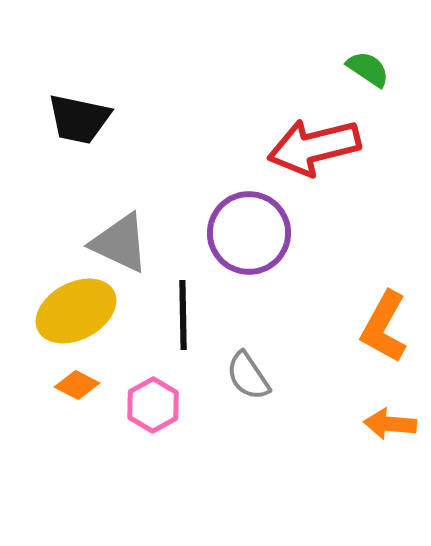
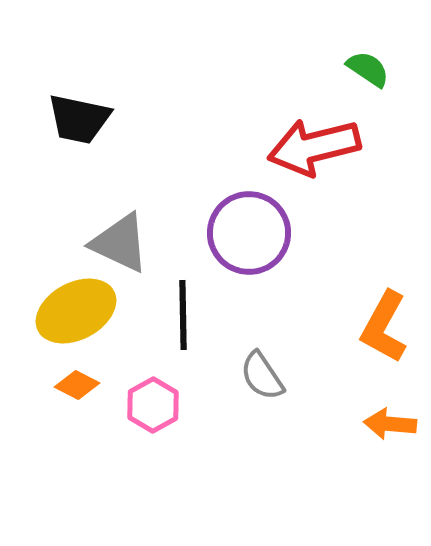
gray semicircle: moved 14 px right
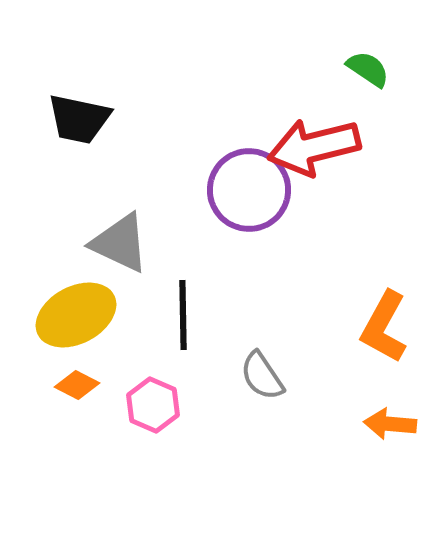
purple circle: moved 43 px up
yellow ellipse: moved 4 px down
pink hexagon: rotated 8 degrees counterclockwise
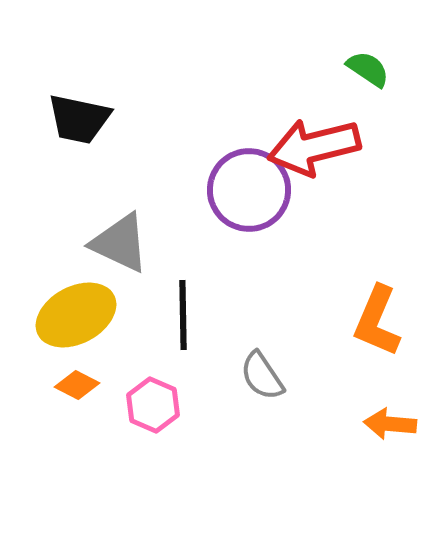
orange L-shape: moved 7 px left, 6 px up; rotated 6 degrees counterclockwise
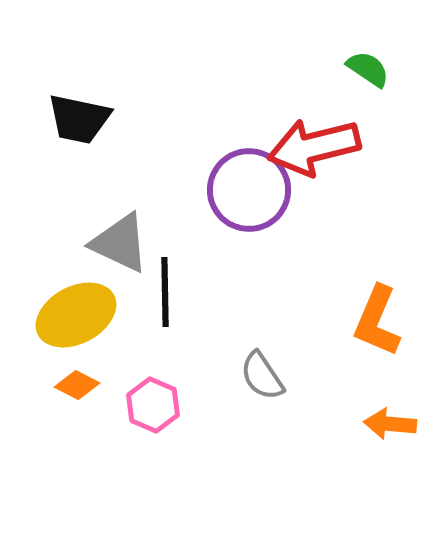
black line: moved 18 px left, 23 px up
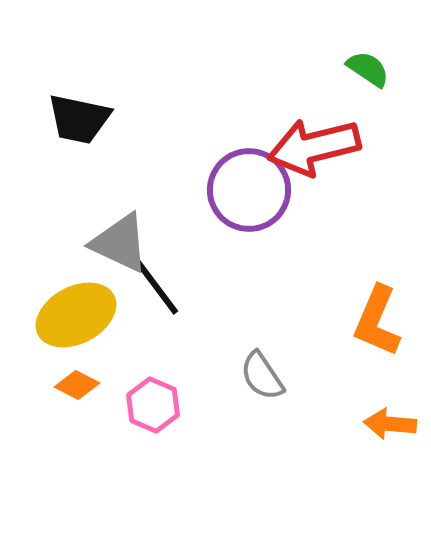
black line: moved 10 px left, 7 px up; rotated 36 degrees counterclockwise
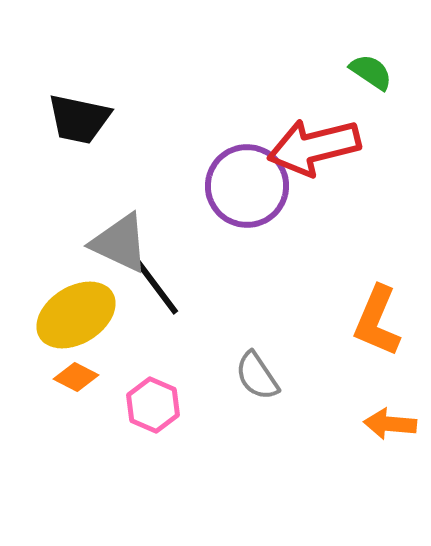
green semicircle: moved 3 px right, 3 px down
purple circle: moved 2 px left, 4 px up
yellow ellipse: rotated 4 degrees counterclockwise
gray semicircle: moved 5 px left
orange diamond: moved 1 px left, 8 px up
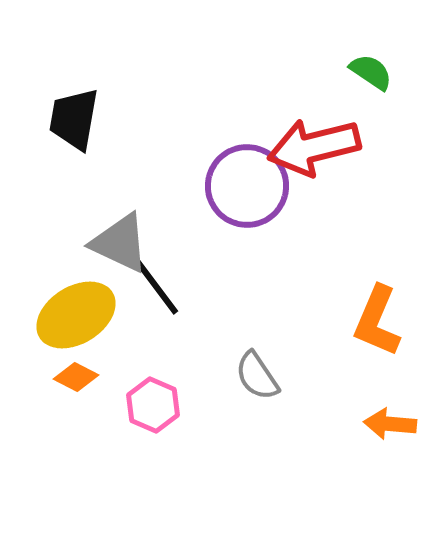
black trapezoid: moved 5 px left; rotated 88 degrees clockwise
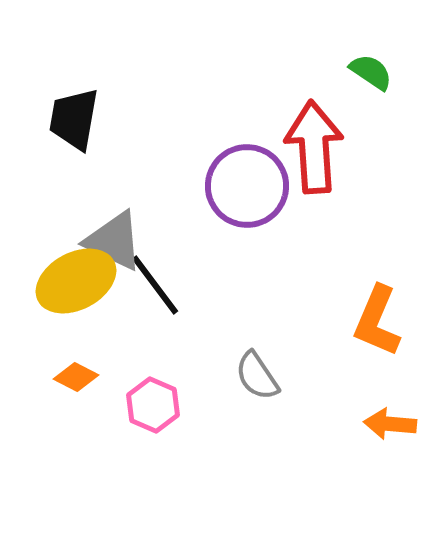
red arrow: rotated 100 degrees clockwise
gray triangle: moved 6 px left, 2 px up
yellow ellipse: moved 34 px up; rotated 4 degrees clockwise
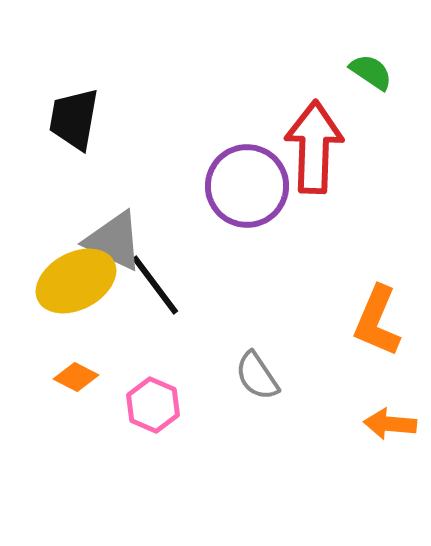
red arrow: rotated 6 degrees clockwise
